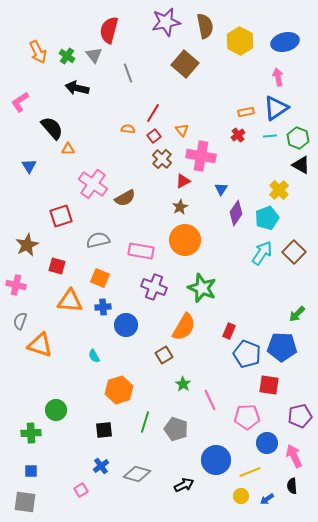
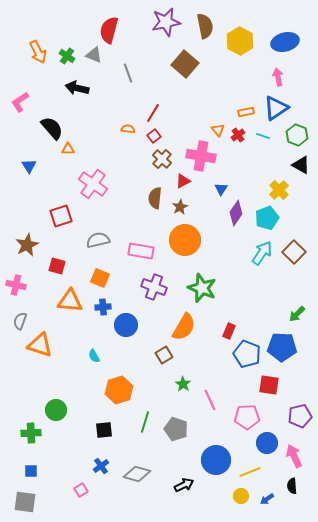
gray triangle at (94, 55): rotated 30 degrees counterclockwise
orange triangle at (182, 130): moved 36 px right
cyan line at (270, 136): moved 7 px left; rotated 24 degrees clockwise
green hexagon at (298, 138): moved 1 px left, 3 px up
brown semicircle at (125, 198): moved 30 px right; rotated 125 degrees clockwise
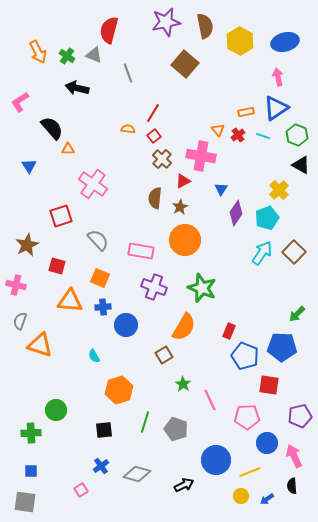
gray semicircle at (98, 240): rotated 60 degrees clockwise
blue pentagon at (247, 354): moved 2 px left, 2 px down
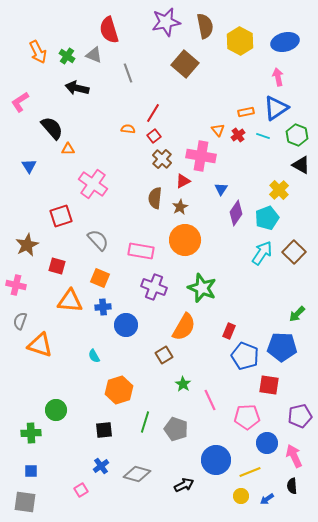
red semicircle at (109, 30): rotated 32 degrees counterclockwise
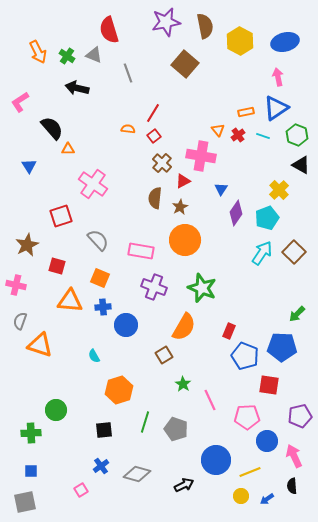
brown cross at (162, 159): moved 4 px down
blue circle at (267, 443): moved 2 px up
gray square at (25, 502): rotated 20 degrees counterclockwise
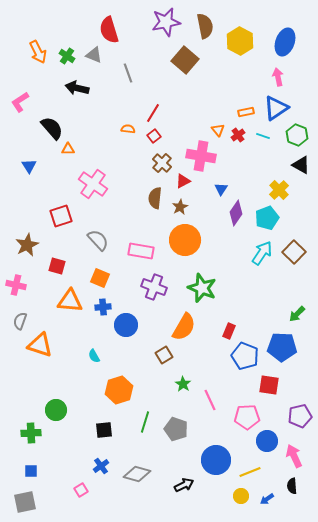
blue ellipse at (285, 42): rotated 56 degrees counterclockwise
brown square at (185, 64): moved 4 px up
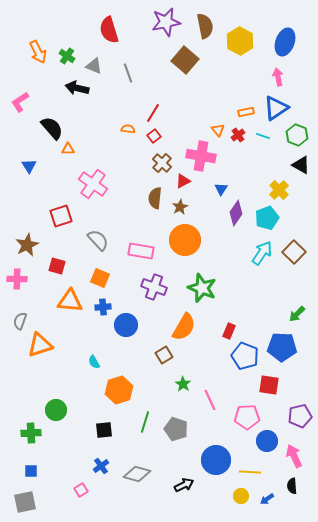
gray triangle at (94, 55): moved 11 px down
pink cross at (16, 285): moved 1 px right, 6 px up; rotated 12 degrees counterclockwise
orange triangle at (40, 345): rotated 36 degrees counterclockwise
cyan semicircle at (94, 356): moved 6 px down
yellow line at (250, 472): rotated 25 degrees clockwise
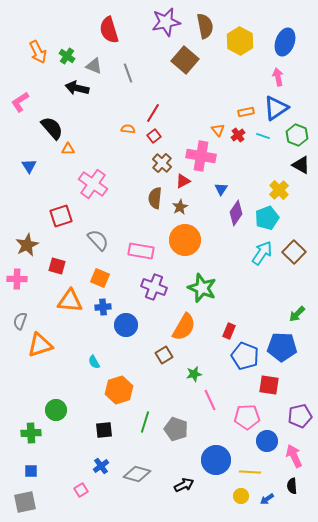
green star at (183, 384): moved 11 px right, 10 px up; rotated 28 degrees clockwise
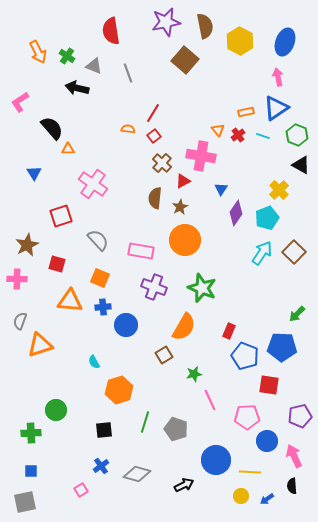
red semicircle at (109, 30): moved 2 px right, 1 px down; rotated 8 degrees clockwise
blue triangle at (29, 166): moved 5 px right, 7 px down
red square at (57, 266): moved 2 px up
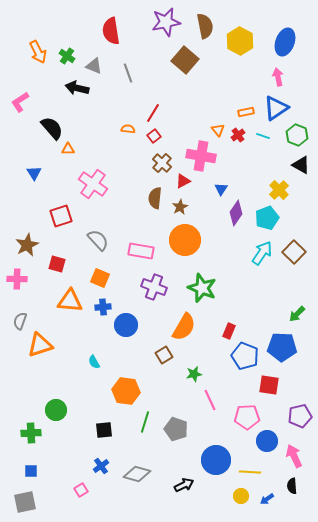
orange hexagon at (119, 390): moved 7 px right, 1 px down; rotated 24 degrees clockwise
